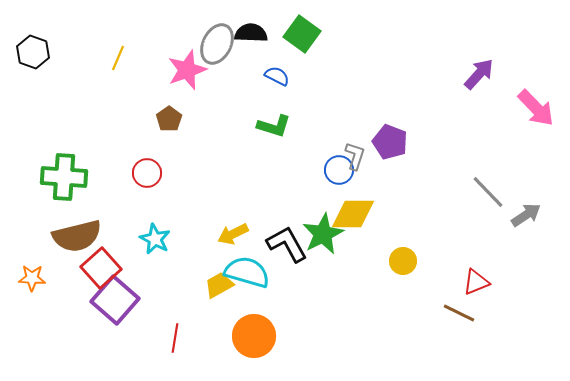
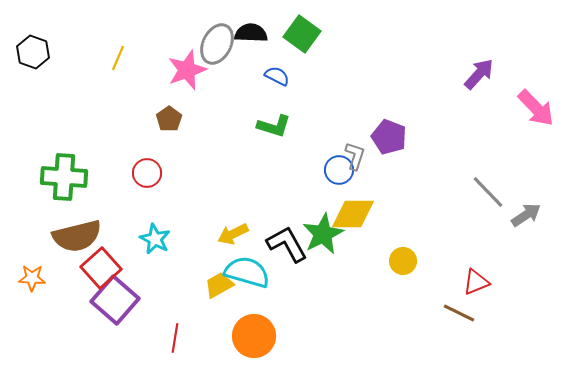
purple pentagon: moved 1 px left, 5 px up
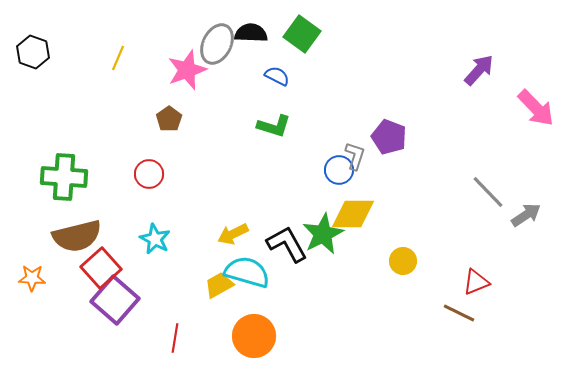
purple arrow: moved 4 px up
red circle: moved 2 px right, 1 px down
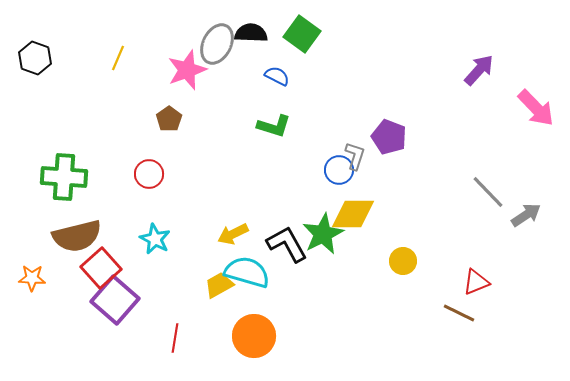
black hexagon: moved 2 px right, 6 px down
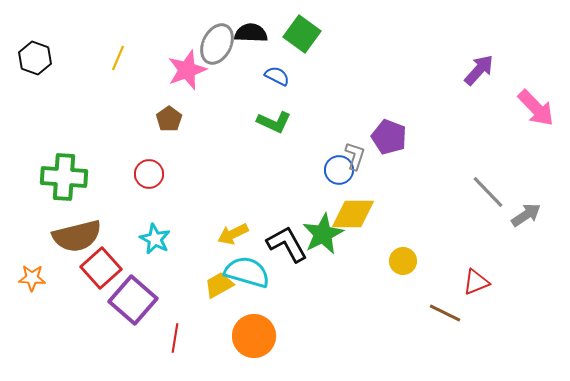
green L-shape: moved 4 px up; rotated 8 degrees clockwise
purple square: moved 18 px right
brown line: moved 14 px left
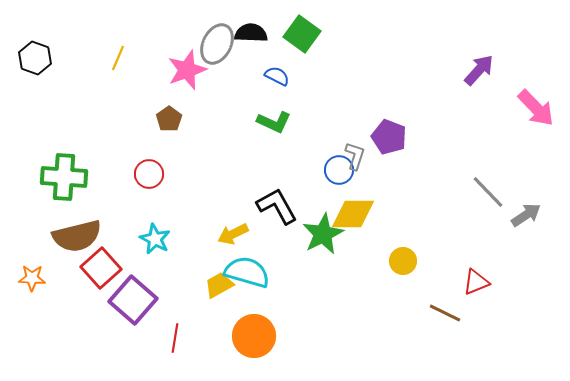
black L-shape: moved 10 px left, 38 px up
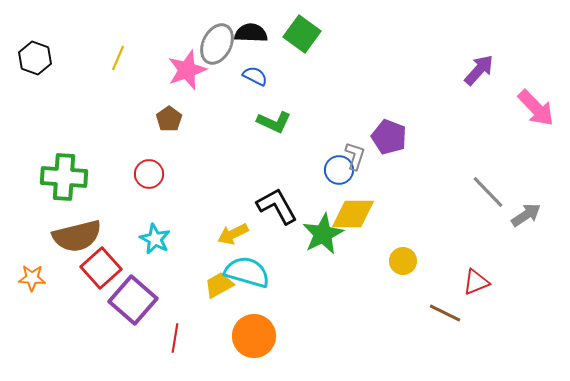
blue semicircle: moved 22 px left
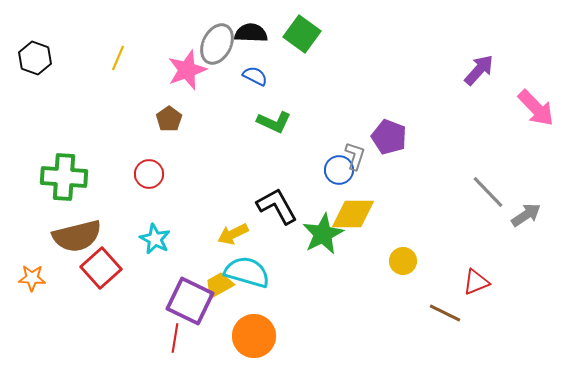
purple square: moved 57 px right, 1 px down; rotated 15 degrees counterclockwise
